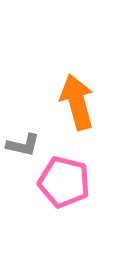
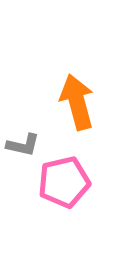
pink pentagon: rotated 27 degrees counterclockwise
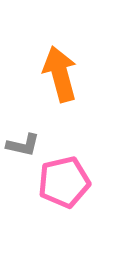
orange arrow: moved 17 px left, 28 px up
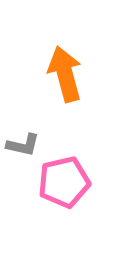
orange arrow: moved 5 px right
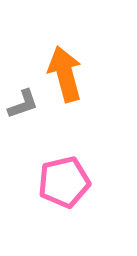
gray L-shape: moved 41 px up; rotated 32 degrees counterclockwise
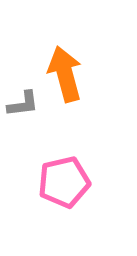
gray L-shape: rotated 12 degrees clockwise
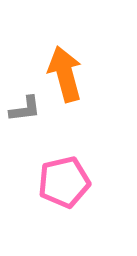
gray L-shape: moved 2 px right, 5 px down
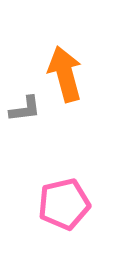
pink pentagon: moved 22 px down
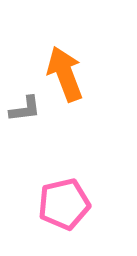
orange arrow: rotated 6 degrees counterclockwise
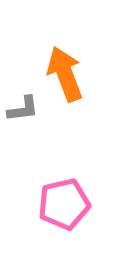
gray L-shape: moved 2 px left
